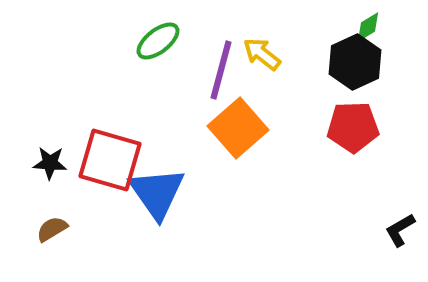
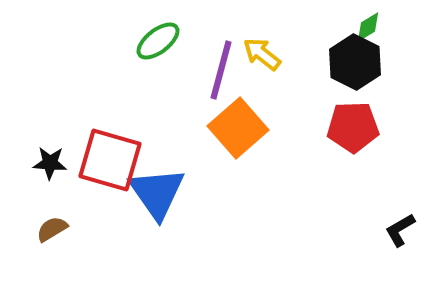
black hexagon: rotated 8 degrees counterclockwise
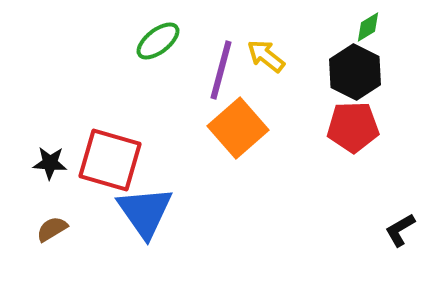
yellow arrow: moved 4 px right, 2 px down
black hexagon: moved 10 px down
blue triangle: moved 12 px left, 19 px down
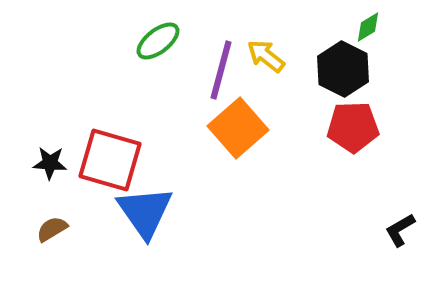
black hexagon: moved 12 px left, 3 px up
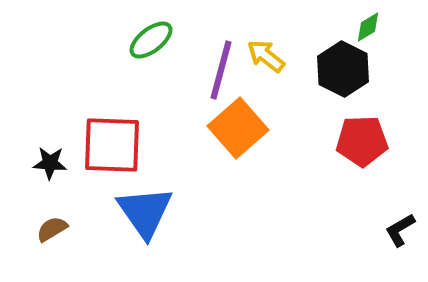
green ellipse: moved 7 px left, 1 px up
red pentagon: moved 9 px right, 14 px down
red square: moved 2 px right, 15 px up; rotated 14 degrees counterclockwise
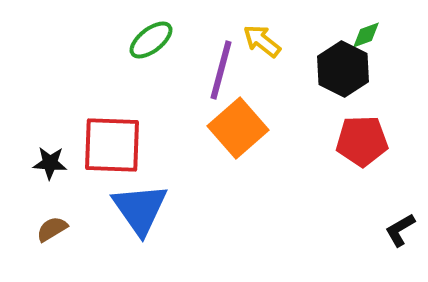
green diamond: moved 2 px left, 8 px down; rotated 12 degrees clockwise
yellow arrow: moved 4 px left, 15 px up
blue triangle: moved 5 px left, 3 px up
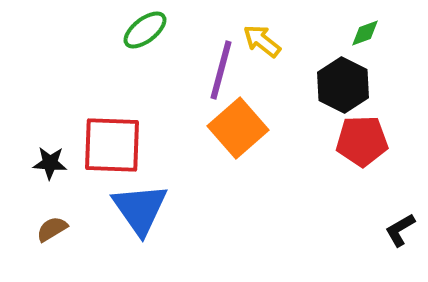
green diamond: moved 1 px left, 2 px up
green ellipse: moved 6 px left, 10 px up
black hexagon: moved 16 px down
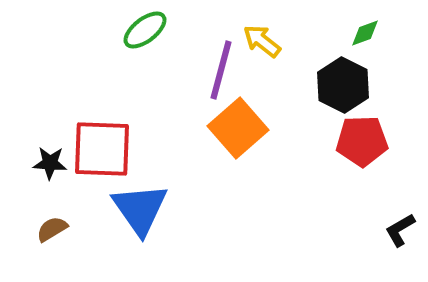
red square: moved 10 px left, 4 px down
